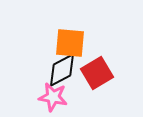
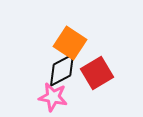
orange square: rotated 28 degrees clockwise
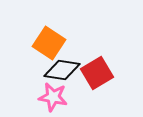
orange square: moved 21 px left
black diamond: rotated 36 degrees clockwise
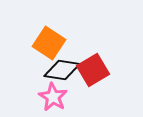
red square: moved 4 px left, 3 px up
pink star: rotated 20 degrees clockwise
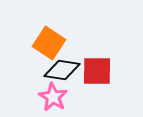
red square: moved 4 px right, 1 px down; rotated 32 degrees clockwise
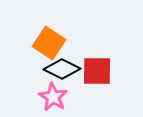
black diamond: moved 1 px up; rotated 18 degrees clockwise
